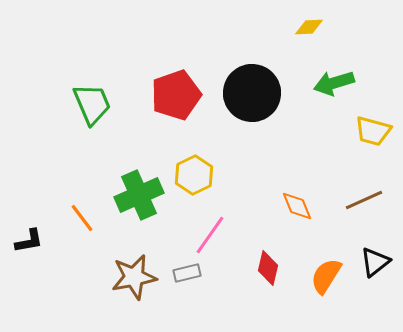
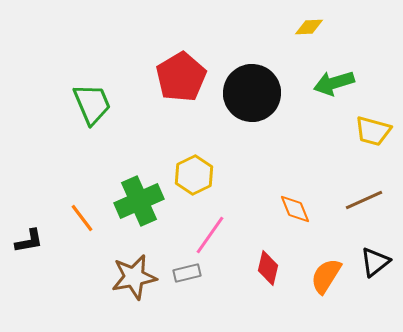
red pentagon: moved 5 px right, 18 px up; rotated 12 degrees counterclockwise
green cross: moved 6 px down
orange diamond: moved 2 px left, 3 px down
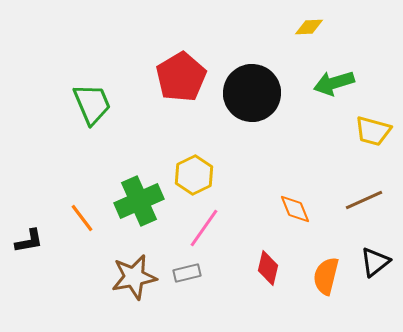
pink line: moved 6 px left, 7 px up
orange semicircle: rotated 18 degrees counterclockwise
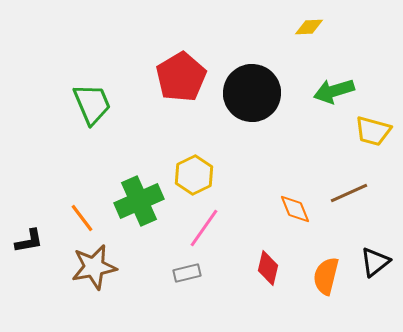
green arrow: moved 8 px down
brown line: moved 15 px left, 7 px up
brown star: moved 40 px left, 10 px up
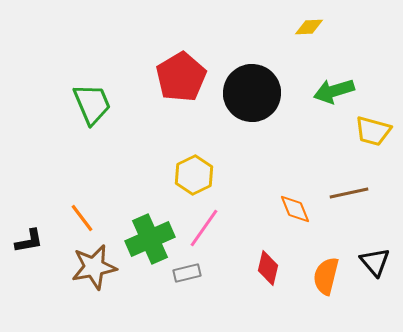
brown line: rotated 12 degrees clockwise
green cross: moved 11 px right, 38 px down
black triangle: rotated 32 degrees counterclockwise
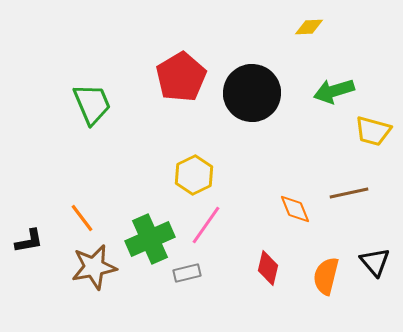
pink line: moved 2 px right, 3 px up
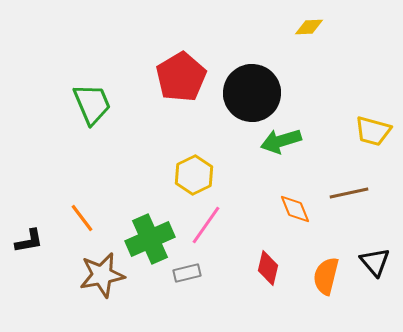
green arrow: moved 53 px left, 50 px down
brown star: moved 8 px right, 8 px down
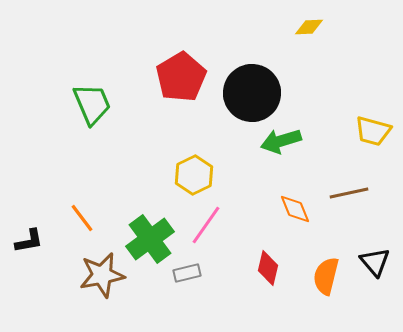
green cross: rotated 12 degrees counterclockwise
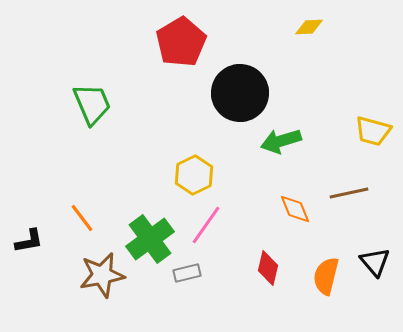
red pentagon: moved 35 px up
black circle: moved 12 px left
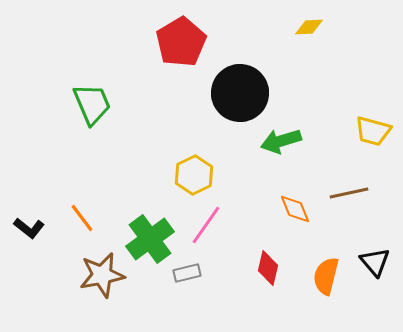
black L-shape: moved 13 px up; rotated 48 degrees clockwise
